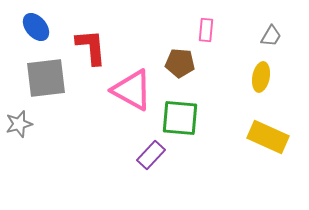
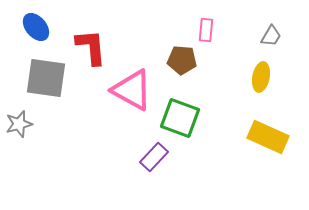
brown pentagon: moved 2 px right, 3 px up
gray square: rotated 15 degrees clockwise
green square: rotated 15 degrees clockwise
purple rectangle: moved 3 px right, 2 px down
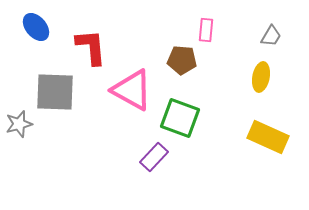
gray square: moved 9 px right, 14 px down; rotated 6 degrees counterclockwise
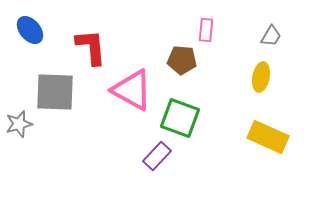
blue ellipse: moved 6 px left, 3 px down
purple rectangle: moved 3 px right, 1 px up
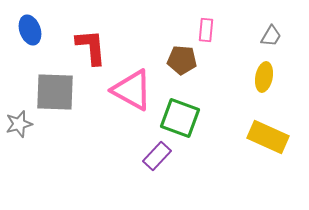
blue ellipse: rotated 20 degrees clockwise
yellow ellipse: moved 3 px right
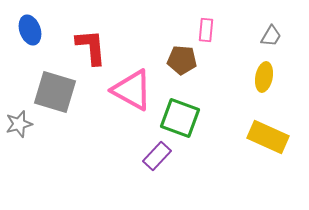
gray square: rotated 15 degrees clockwise
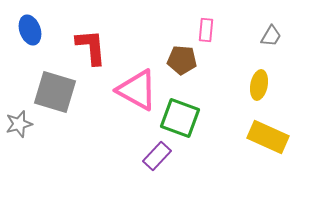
yellow ellipse: moved 5 px left, 8 px down
pink triangle: moved 5 px right
